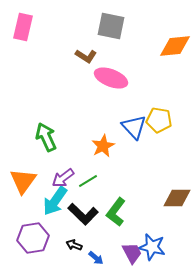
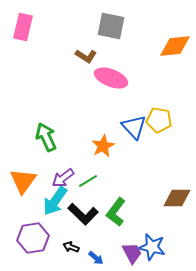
black arrow: moved 3 px left, 2 px down
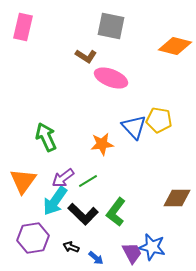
orange diamond: rotated 20 degrees clockwise
orange star: moved 1 px left, 2 px up; rotated 20 degrees clockwise
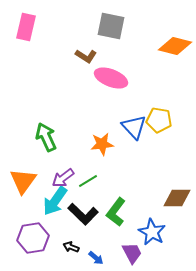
pink rectangle: moved 3 px right
blue star: moved 15 px up; rotated 16 degrees clockwise
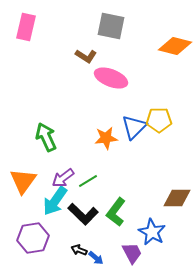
yellow pentagon: rotated 10 degrees counterclockwise
blue triangle: rotated 28 degrees clockwise
orange star: moved 4 px right, 6 px up
black arrow: moved 8 px right, 3 px down
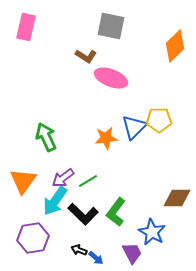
orange diamond: rotated 60 degrees counterclockwise
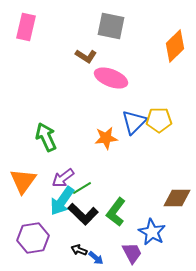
blue triangle: moved 5 px up
green line: moved 6 px left, 7 px down
cyan arrow: moved 7 px right
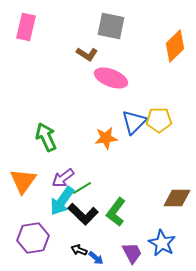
brown L-shape: moved 1 px right, 2 px up
blue star: moved 10 px right, 11 px down
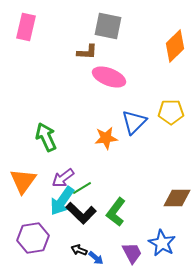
gray square: moved 3 px left
brown L-shape: moved 2 px up; rotated 30 degrees counterclockwise
pink ellipse: moved 2 px left, 1 px up
yellow pentagon: moved 12 px right, 8 px up
black L-shape: moved 2 px left, 1 px up
